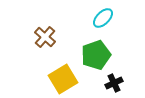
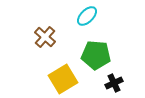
cyan ellipse: moved 16 px left, 2 px up
green pentagon: rotated 24 degrees clockwise
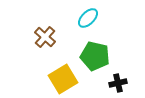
cyan ellipse: moved 1 px right, 2 px down
green pentagon: moved 1 px left, 1 px down; rotated 8 degrees clockwise
black cross: moved 4 px right; rotated 12 degrees clockwise
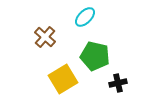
cyan ellipse: moved 3 px left, 1 px up
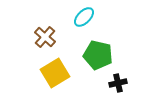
cyan ellipse: moved 1 px left
green pentagon: moved 3 px right, 1 px up
yellow square: moved 8 px left, 6 px up
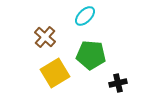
cyan ellipse: moved 1 px right, 1 px up
green pentagon: moved 7 px left; rotated 8 degrees counterclockwise
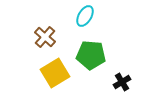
cyan ellipse: rotated 15 degrees counterclockwise
black cross: moved 4 px right, 1 px up; rotated 18 degrees counterclockwise
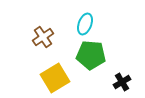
cyan ellipse: moved 8 px down; rotated 10 degrees counterclockwise
brown cross: moved 2 px left; rotated 15 degrees clockwise
yellow square: moved 5 px down
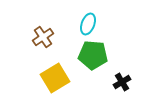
cyan ellipse: moved 3 px right
green pentagon: moved 2 px right
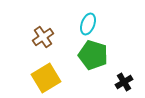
green pentagon: rotated 12 degrees clockwise
yellow square: moved 9 px left
black cross: moved 2 px right
